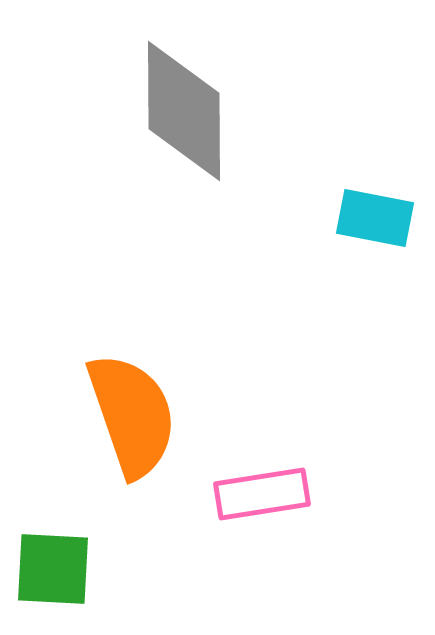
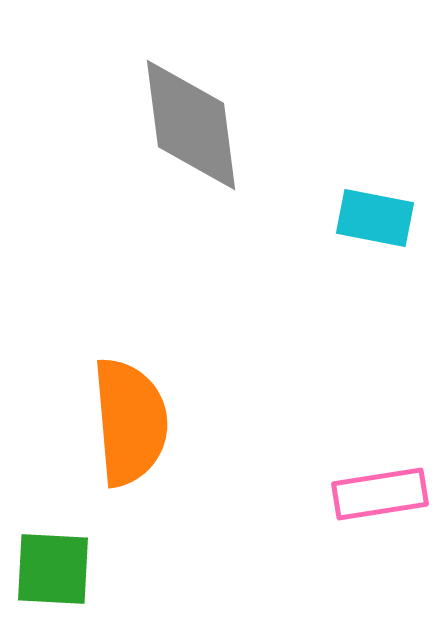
gray diamond: moved 7 px right, 14 px down; rotated 7 degrees counterclockwise
orange semicircle: moved 2 px left, 7 px down; rotated 14 degrees clockwise
pink rectangle: moved 118 px right
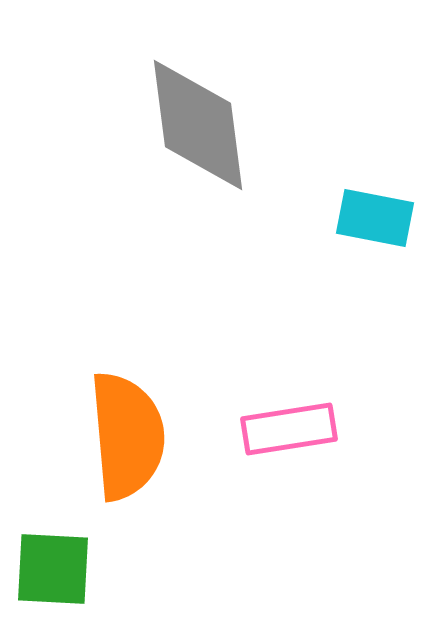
gray diamond: moved 7 px right
orange semicircle: moved 3 px left, 14 px down
pink rectangle: moved 91 px left, 65 px up
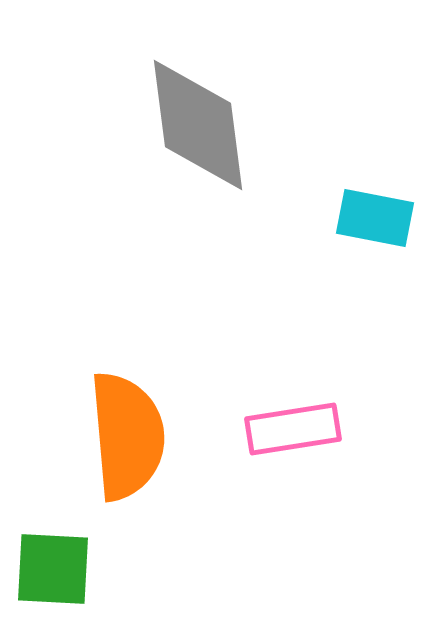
pink rectangle: moved 4 px right
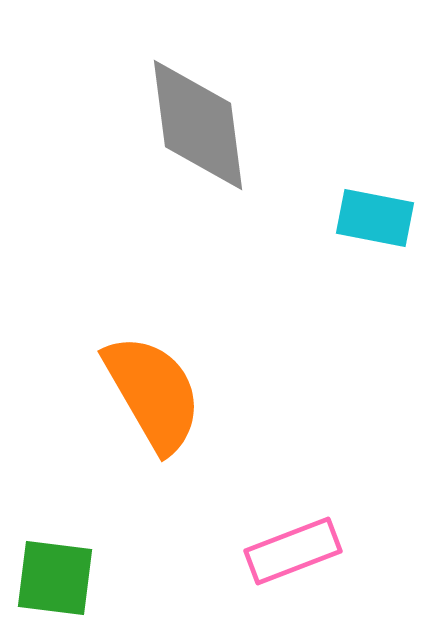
pink rectangle: moved 122 px down; rotated 12 degrees counterclockwise
orange semicircle: moved 26 px right, 43 px up; rotated 25 degrees counterclockwise
green square: moved 2 px right, 9 px down; rotated 4 degrees clockwise
